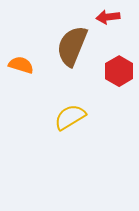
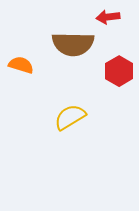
brown semicircle: moved 1 px right, 2 px up; rotated 111 degrees counterclockwise
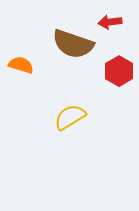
red arrow: moved 2 px right, 5 px down
brown semicircle: rotated 18 degrees clockwise
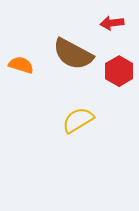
red arrow: moved 2 px right, 1 px down
brown semicircle: moved 10 px down; rotated 9 degrees clockwise
yellow semicircle: moved 8 px right, 3 px down
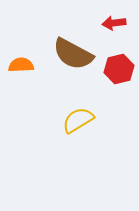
red arrow: moved 2 px right
orange semicircle: rotated 20 degrees counterclockwise
red hexagon: moved 2 px up; rotated 16 degrees clockwise
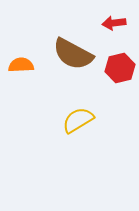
red hexagon: moved 1 px right, 1 px up
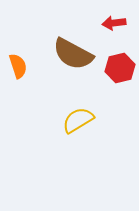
orange semicircle: moved 3 px left, 1 px down; rotated 75 degrees clockwise
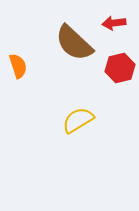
brown semicircle: moved 1 px right, 11 px up; rotated 15 degrees clockwise
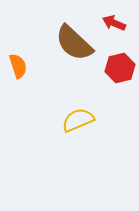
red arrow: rotated 30 degrees clockwise
yellow semicircle: rotated 8 degrees clockwise
